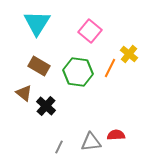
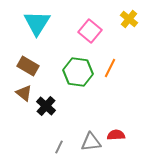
yellow cross: moved 35 px up
brown rectangle: moved 11 px left
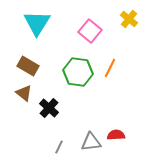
black cross: moved 3 px right, 2 px down
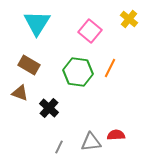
brown rectangle: moved 1 px right, 1 px up
brown triangle: moved 4 px left; rotated 18 degrees counterclockwise
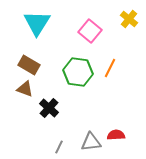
brown triangle: moved 5 px right, 4 px up
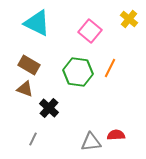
cyan triangle: rotated 36 degrees counterclockwise
gray line: moved 26 px left, 8 px up
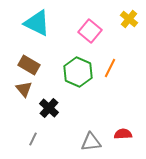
green hexagon: rotated 16 degrees clockwise
brown triangle: moved 1 px left; rotated 30 degrees clockwise
red semicircle: moved 7 px right, 1 px up
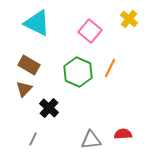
brown triangle: rotated 24 degrees clockwise
gray triangle: moved 2 px up
